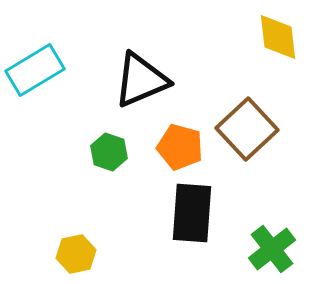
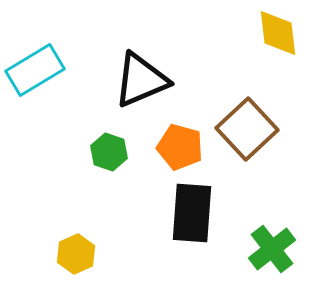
yellow diamond: moved 4 px up
yellow hexagon: rotated 12 degrees counterclockwise
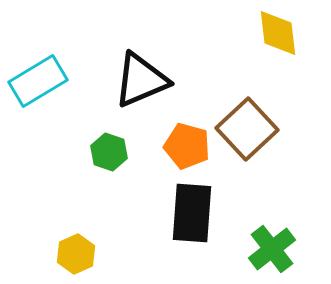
cyan rectangle: moved 3 px right, 11 px down
orange pentagon: moved 7 px right, 1 px up
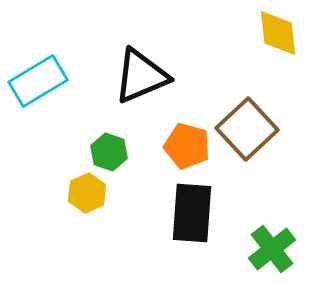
black triangle: moved 4 px up
yellow hexagon: moved 11 px right, 61 px up
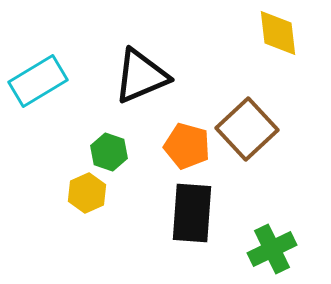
green cross: rotated 12 degrees clockwise
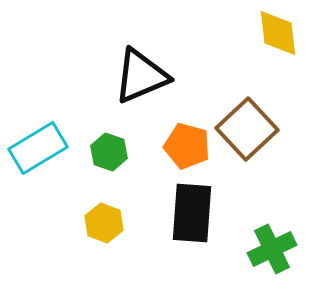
cyan rectangle: moved 67 px down
yellow hexagon: moved 17 px right, 30 px down; rotated 15 degrees counterclockwise
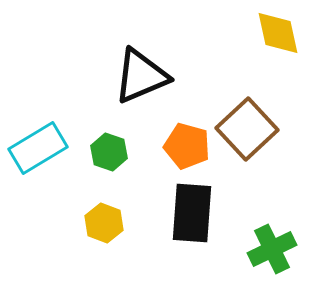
yellow diamond: rotated 6 degrees counterclockwise
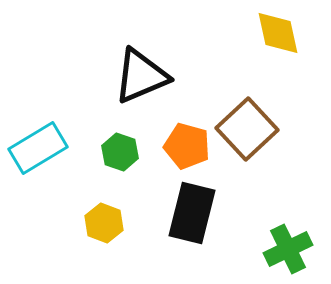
green hexagon: moved 11 px right
black rectangle: rotated 10 degrees clockwise
green cross: moved 16 px right
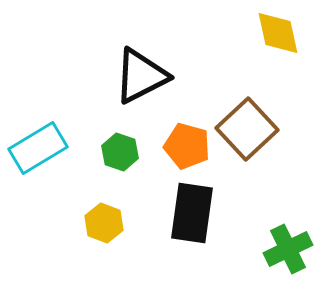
black triangle: rotated 4 degrees counterclockwise
black rectangle: rotated 6 degrees counterclockwise
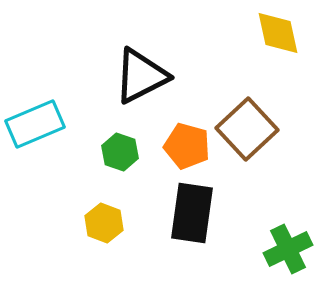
cyan rectangle: moved 3 px left, 24 px up; rotated 8 degrees clockwise
